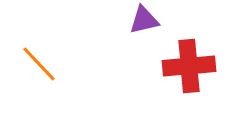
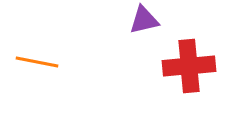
orange line: moved 2 px left, 2 px up; rotated 36 degrees counterclockwise
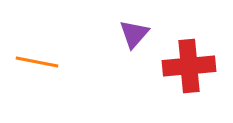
purple triangle: moved 10 px left, 14 px down; rotated 36 degrees counterclockwise
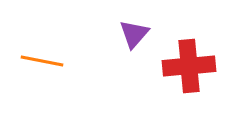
orange line: moved 5 px right, 1 px up
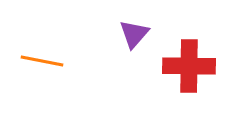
red cross: rotated 6 degrees clockwise
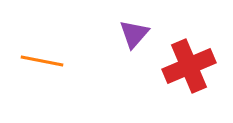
red cross: rotated 24 degrees counterclockwise
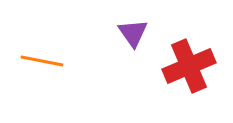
purple triangle: moved 1 px left, 1 px up; rotated 16 degrees counterclockwise
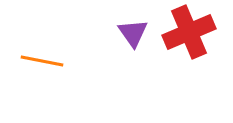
red cross: moved 34 px up
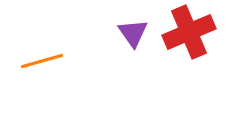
orange line: rotated 27 degrees counterclockwise
